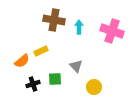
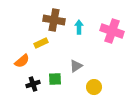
yellow rectangle: moved 8 px up
gray triangle: rotated 40 degrees clockwise
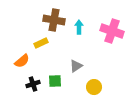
green square: moved 2 px down
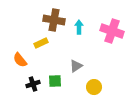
orange semicircle: moved 2 px left, 1 px up; rotated 91 degrees clockwise
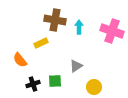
brown cross: moved 1 px right
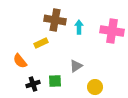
pink cross: rotated 10 degrees counterclockwise
orange semicircle: moved 1 px down
yellow circle: moved 1 px right
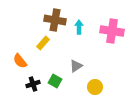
yellow rectangle: moved 2 px right; rotated 24 degrees counterclockwise
green square: rotated 32 degrees clockwise
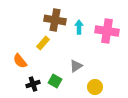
pink cross: moved 5 px left
